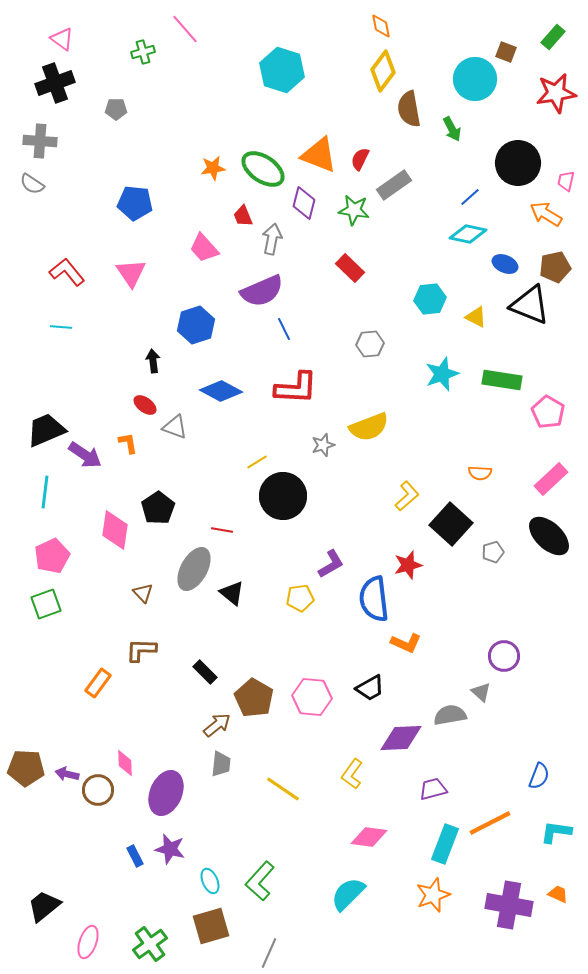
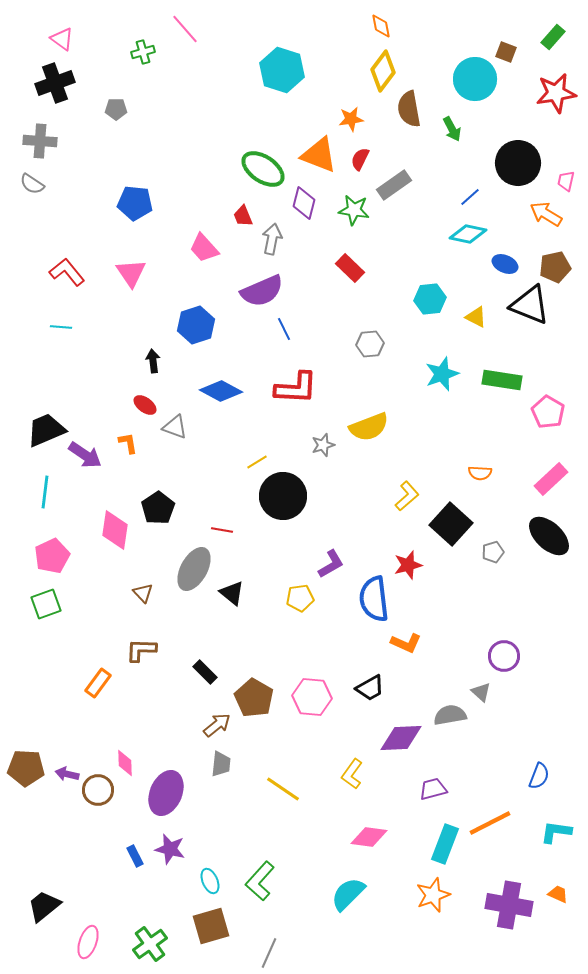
orange star at (213, 168): moved 138 px right, 49 px up
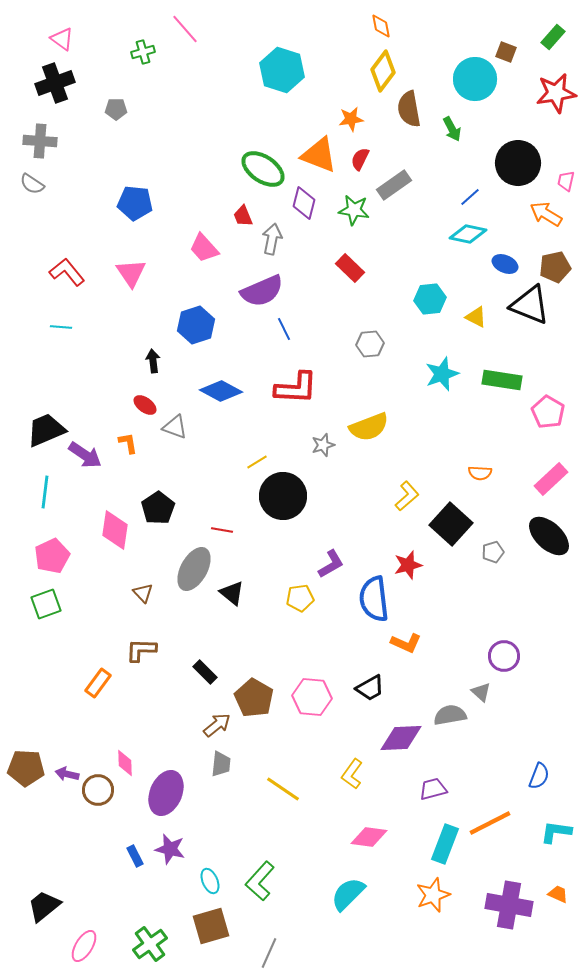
pink ellipse at (88, 942): moved 4 px left, 4 px down; rotated 12 degrees clockwise
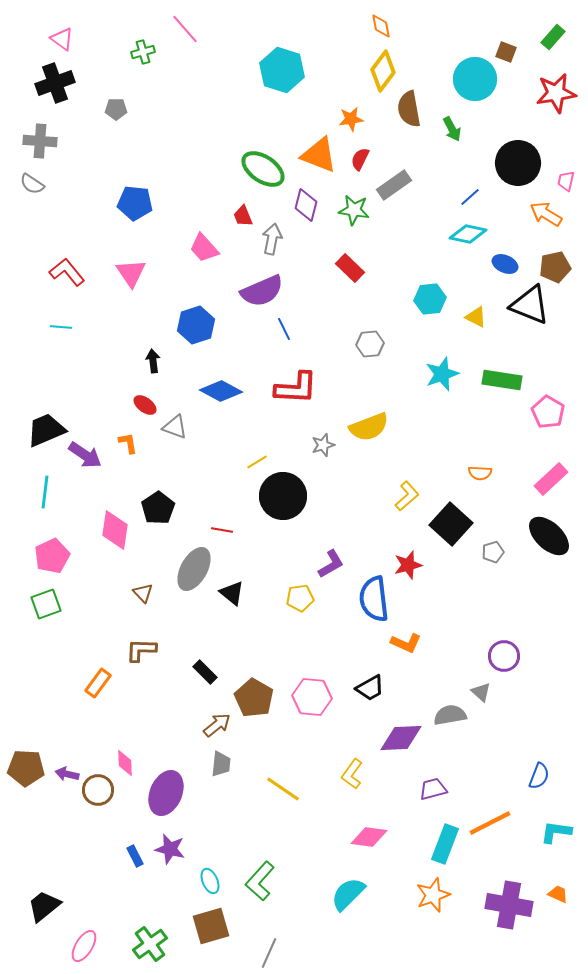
purple diamond at (304, 203): moved 2 px right, 2 px down
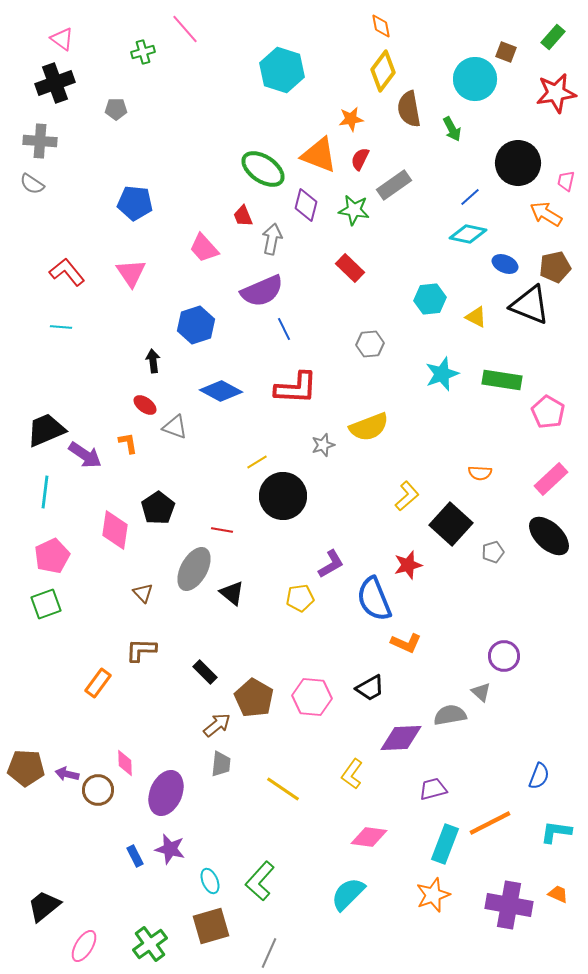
blue semicircle at (374, 599): rotated 15 degrees counterclockwise
